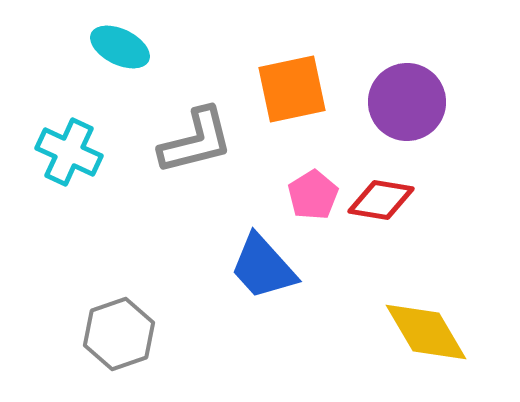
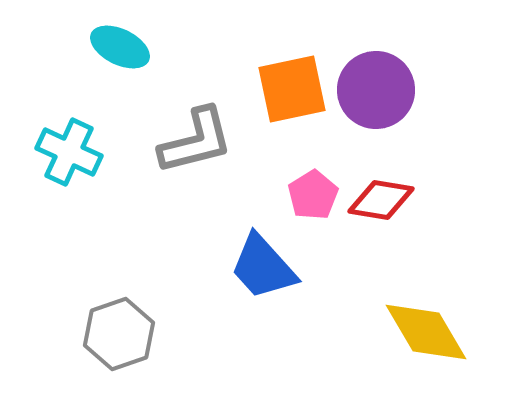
purple circle: moved 31 px left, 12 px up
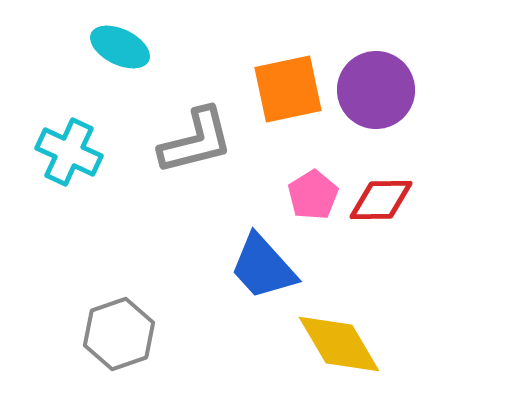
orange square: moved 4 px left
red diamond: rotated 10 degrees counterclockwise
yellow diamond: moved 87 px left, 12 px down
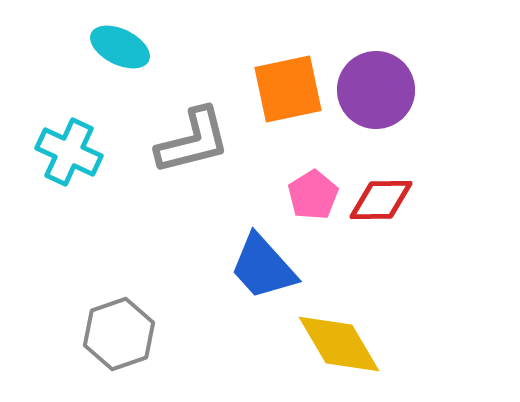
gray L-shape: moved 3 px left
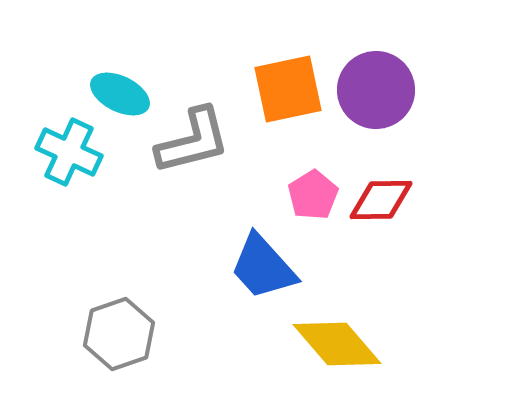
cyan ellipse: moved 47 px down
yellow diamond: moved 2 px left; rotated 10 degrees counterclockwise
